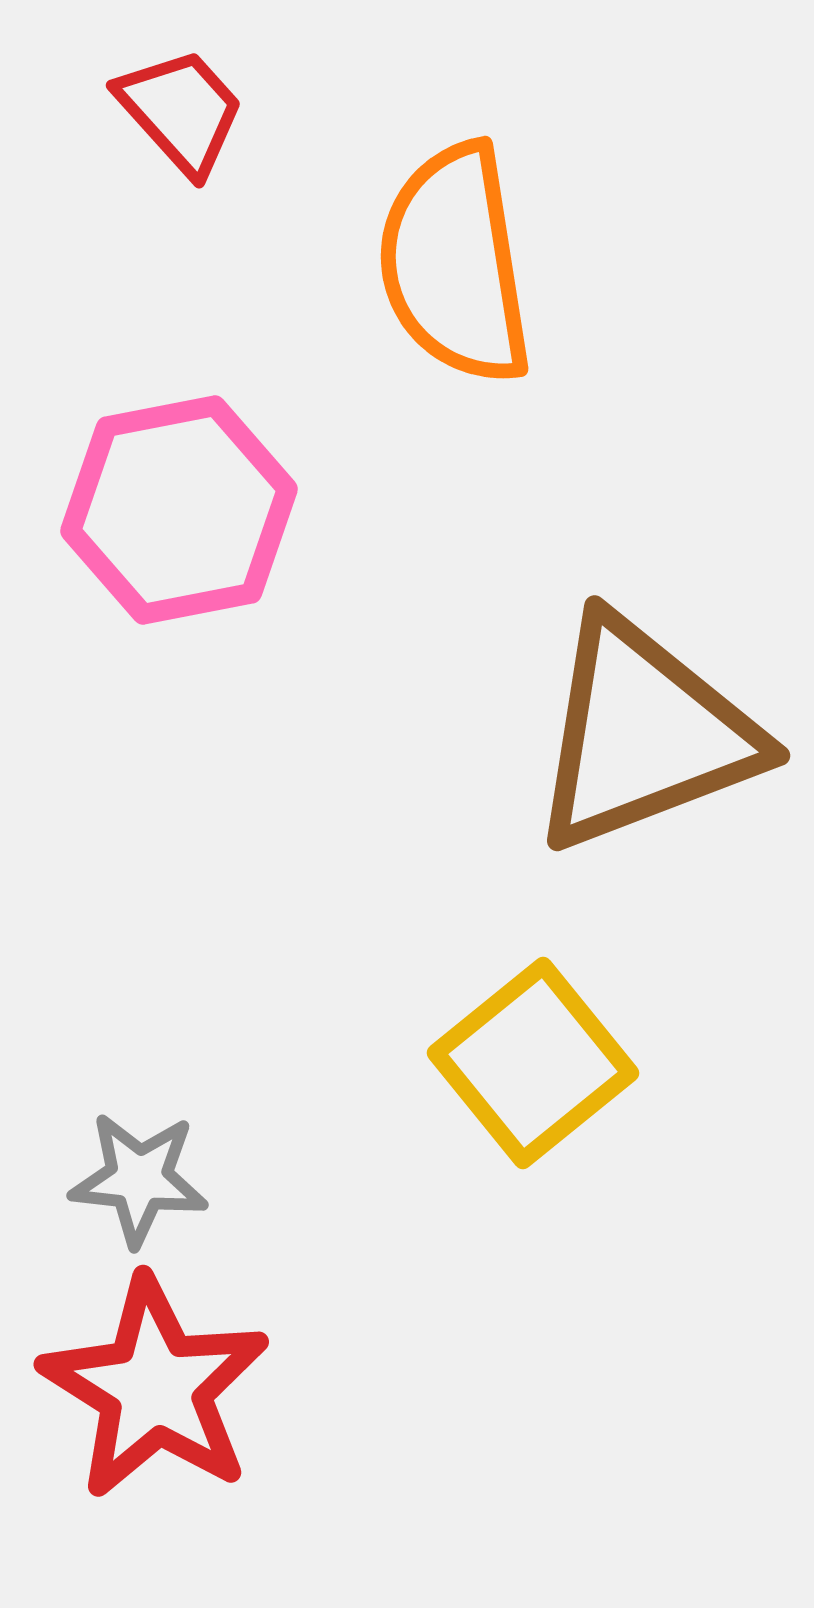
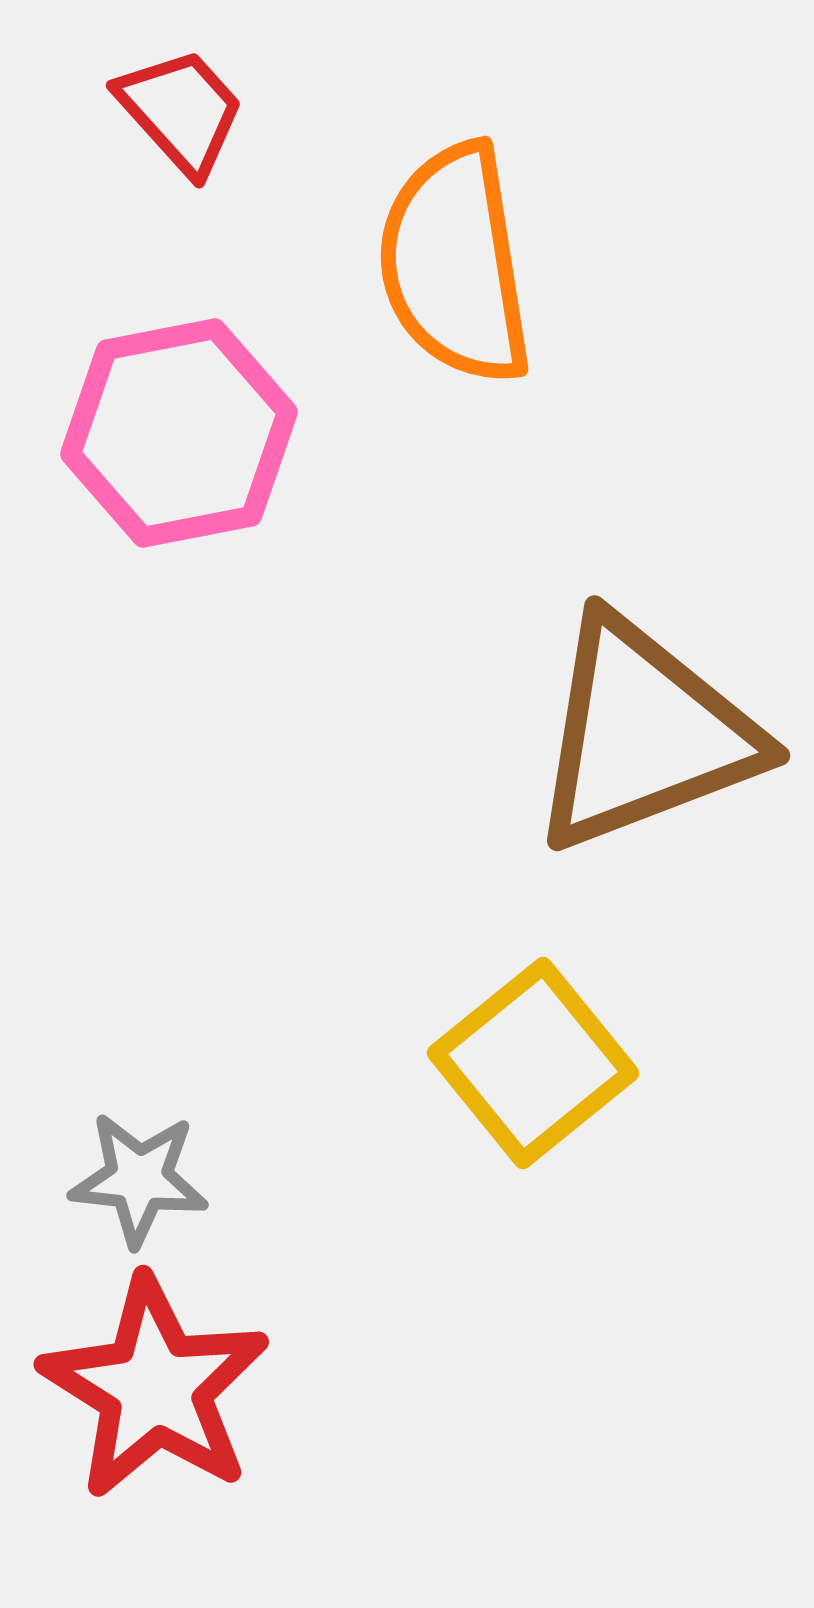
pink hexagon: moved 77 px up
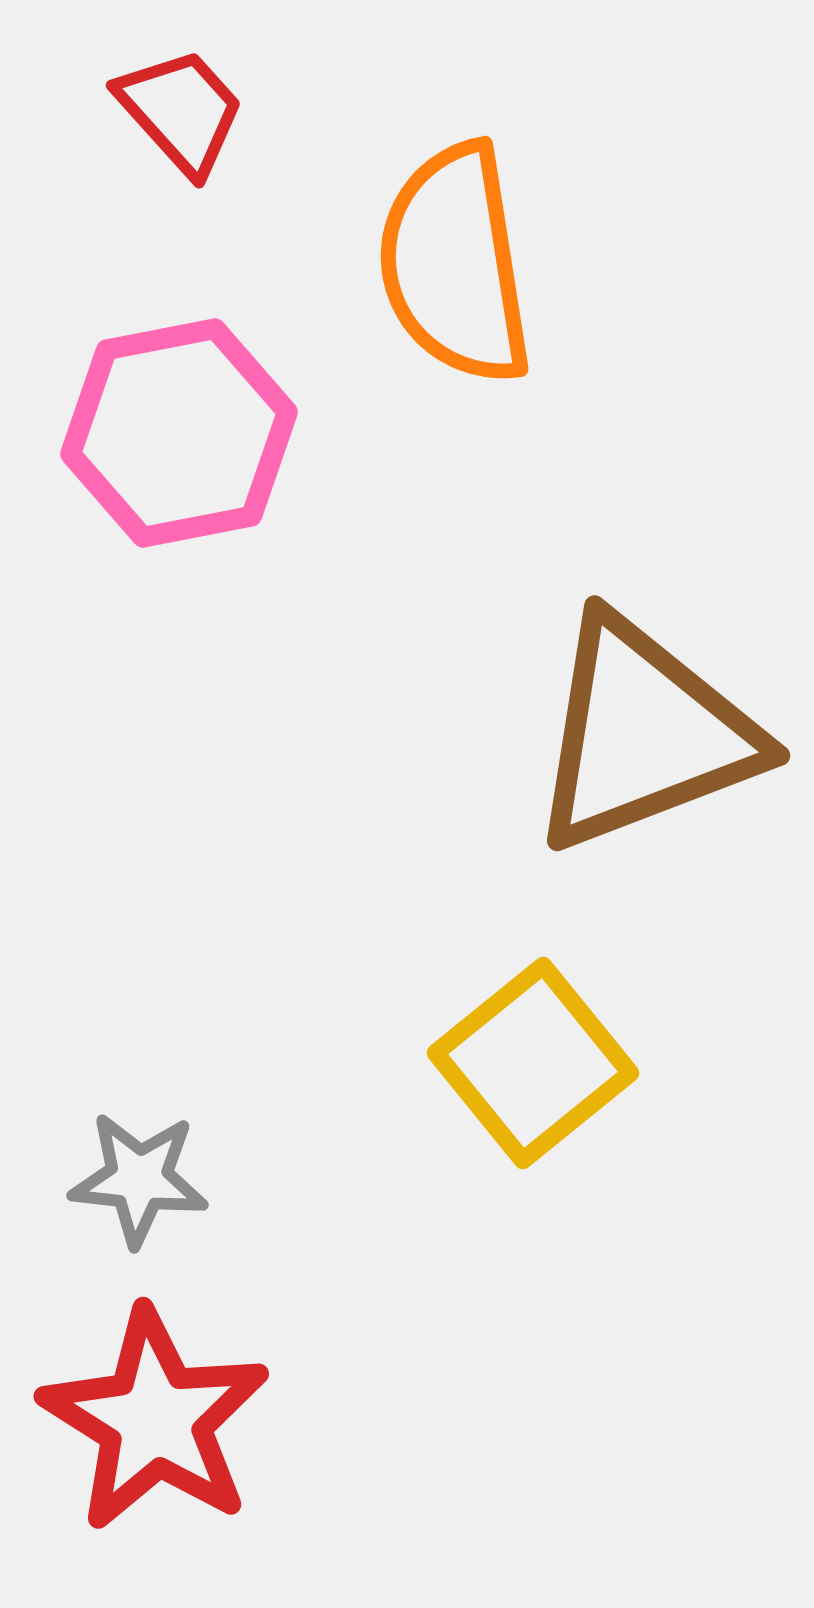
red star: moved 32 px down
